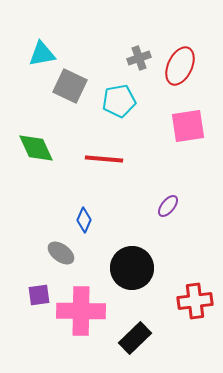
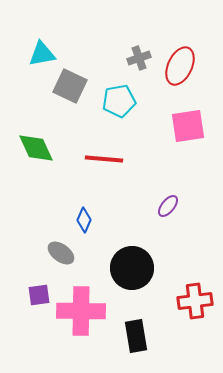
black rectangle: moved 1 px right, 2 px up; rotated 56 degrees counterclockwise
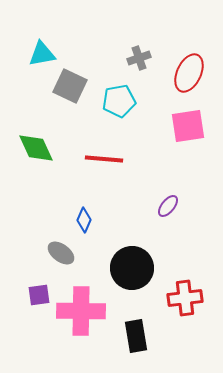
red ellipse: moved 9 px right, 7 px down
red cross: moved 10 px left, 3 px up
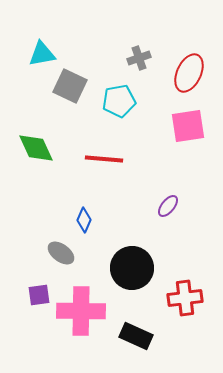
black rectangle: rotated 56 degrees counterclockwise
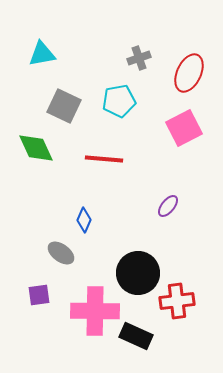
gray square: moved 6 px left, 20 px down
pink square: moved 4 px left, 2 px down; rotated 18 degrees counterclockwise
black circle: moved 6 px right, 5 px down
red cross: moved 8 px left, 3 px down
pink cross: moved 14 px right
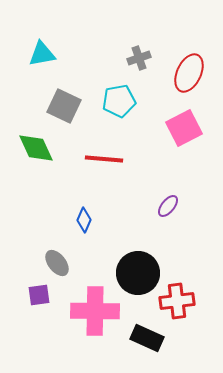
gray ellipse: moved 4 px left, 10 px down; rotated 16 degrees clockwise
black rectangle: moved 11 px right, 2 px down
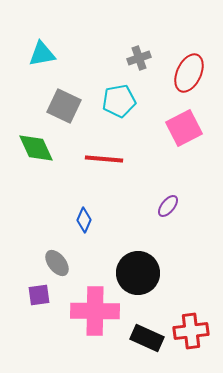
red cross: moved 14 px right, 30 px down
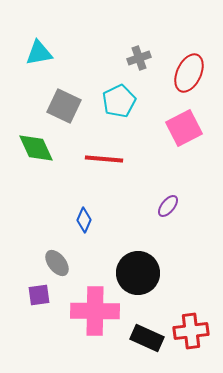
cyan triangle: moved 3 px left, 1 px up
cyan pentagon: rotated 16 degrees counterclockwise
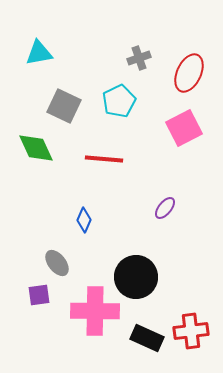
purple ellipse: moved 3 px left, 2 px down
black circle: moved 2 px left, 4 px down
